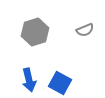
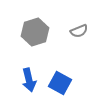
gray semicircle: moved 6 px left, 1 px down
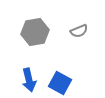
gray hexagon: rotated 8 degrees clockwise
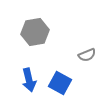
gray semicircle: moved 8 px right, 24 px down
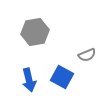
blue square: moved 2 px right, 6 px up
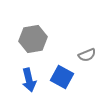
gray hexagon: moved 2 px left, 7 px down
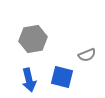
blue square: rotated 15 degrees counterclockwise
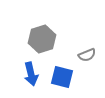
gray hexagon: moved 9 px right; rotated 8 degrees counterclockwise
blue arrow: moved 2 px right, 6 px up
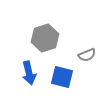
gray hexagon: moved 3 px right, 1 px up
blue arrow: moved 2 px left, 1 px up
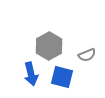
gray hexagon: moved 4 px right, 8 px down; rotated 12 degrees counterclockwise
blue arrow: moved 2 px right, 1 px down
